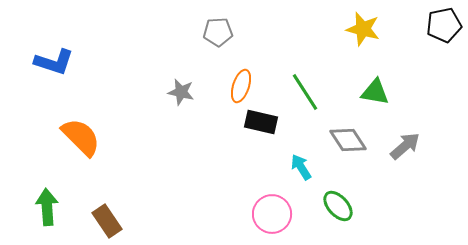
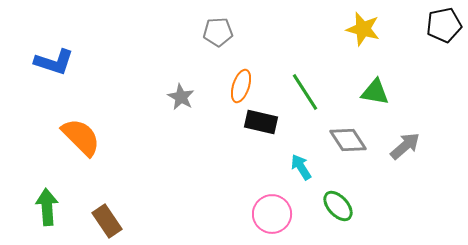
gray star: moved 5 px down; rotated 16 degrees clockwise
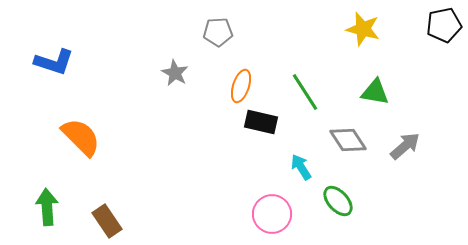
gray star: moved 6 px left, 24 px up
green ellipse: moved 5 px up
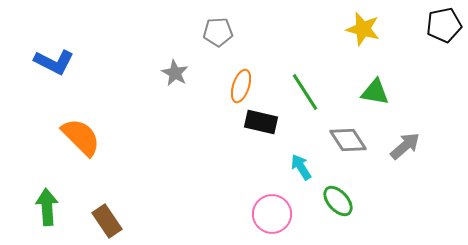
blue L-shape: rotated 9 degrees clockwise
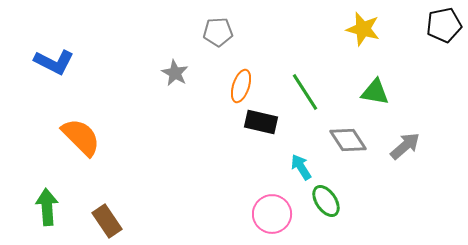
green ellipse: moved 12 px left; rotated 8 degrees clockwise
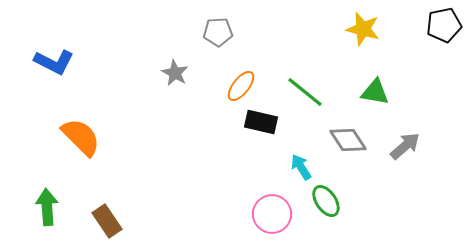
orange ellipse: rotated 20 degrees clockwise
green line: rotated 18 degrees counterclockwise
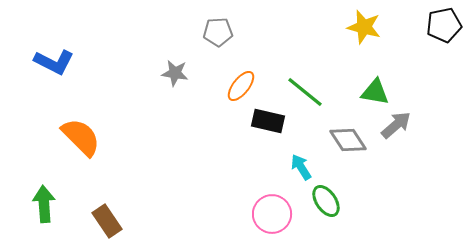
yellow star: moved 1 px right, 2 px up
gray star: rotated 20 degrees counterclockwise
black rectangle: moved 7 px right, 1 px up
gray arrow: moved 9 px left, 21 px up
green arrow: moved 3 px left, 3 px up
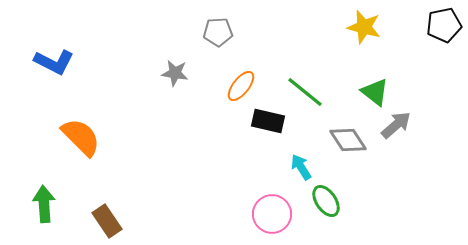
green triangle: rotated 28 degrees clockwise
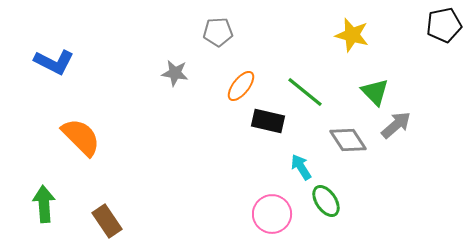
yellow star: moved 12 px left, 8 px down
green triangle: rotated 8 degrees clockwise
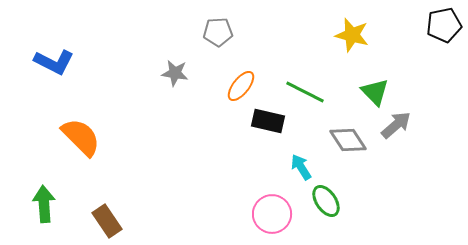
green line: rotated 12 degrees counterclockwise
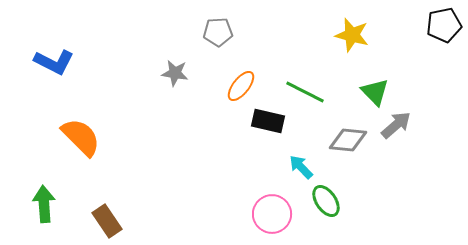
gray diamond: rotated 51 degrees counterclockwise
cyan arrow: rotated 12 degrees counterclockwise
